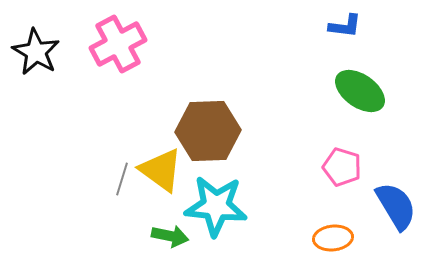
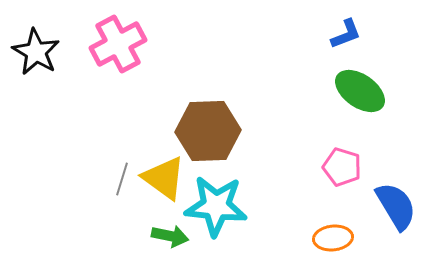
blue L-shape: moved 1 px right, 8 px down; rotated 28 degrees counterclockwise
yellow triangle: moved 3 px right, 8 px down
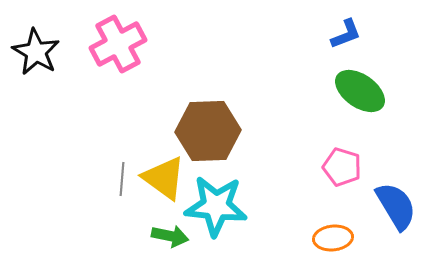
gray line: rotated 12 degrees counterclockwise
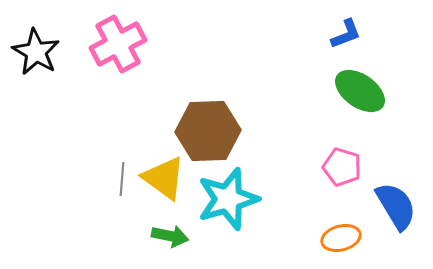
cyan star: moved 12 px right, 7 px up; rotated 22 degrees counterclockwise
orange ellipse: moved 8 px right; rotated 9 degrees counterclockwise
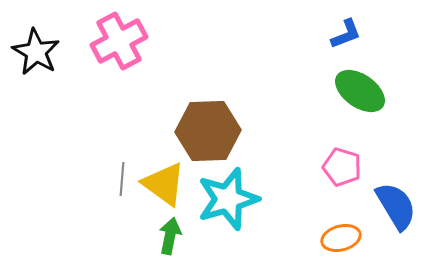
pink cross: moved 1 px right, 3 px up
yellow triangle: moved 6 px down
green arrow: rotated 90 degrees counterclockwise
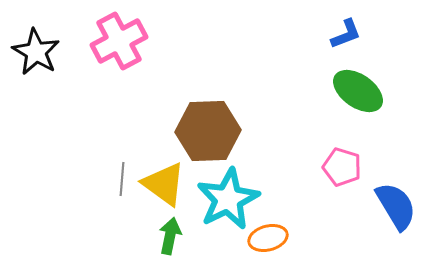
green ellipse: moved 2 px left
cyan star: rotated 10 degrees counterclockwise
orange ellipse: moved 73 px left
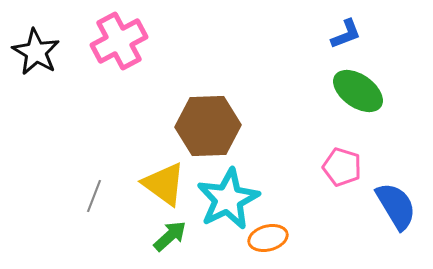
brown hexagon: moved 5 px up
gray line: moved 28 px left, 17 px down; rotated 16 degrees clockwise
green arrow: rotated 36 degrees clockwise
